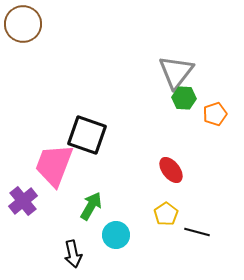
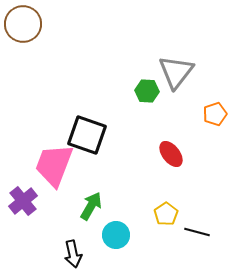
green hexagon: moved 37 px left, 7 px up
red ellipse: moved 16 px up
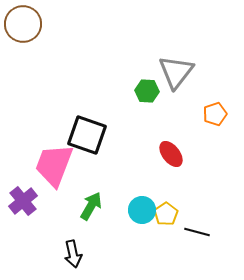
cyan circle: moved 26 px right, 25 px up
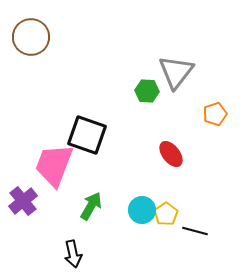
brown circle: moved 8 px right, 13 px down
black line: moved 2 px left, 1 px up
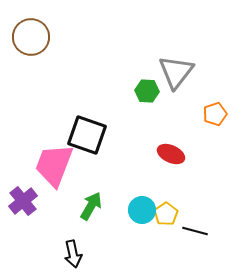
red ellipse: rotated 28 degrees counterclockwise
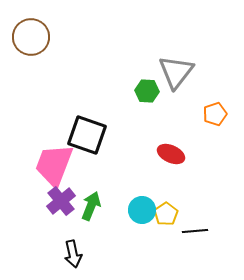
purple cross: moved 38 px right
green arrow: rotated 8 degrees counterclockwise
black line: rotated 20 degrees counterclockwise
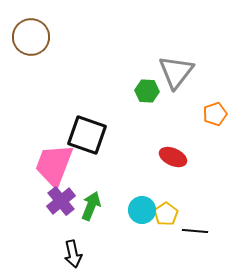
red ellipse: moved 2 px right, 3 px down
black line: rotated 10 degrees clockwise
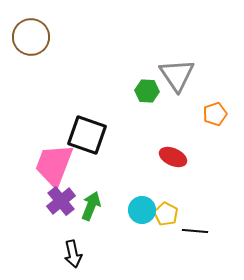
gray triangle: moved 1 px right, 3 px down; rotated 12 degrees counterclockwise
yellow pentagon: rotated 10 degrees counterclockwise
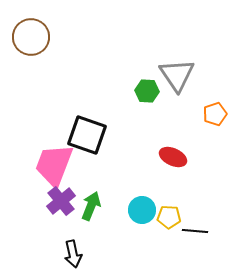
yellow pentagon: moved 3 px right, 3 px down; rotated 25 degrees counterclockwise
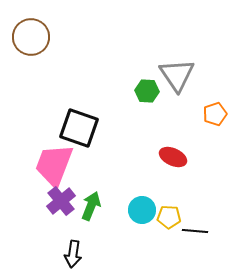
black square: moved 8 px left, 7 px up
black arrow: rotated 20 degrees clockwise
